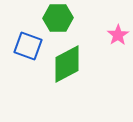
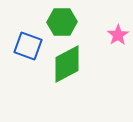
green hexagon: moved 4 px right, 4 px down
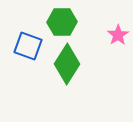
green diamond: rotated 30 degrees counterclockwise
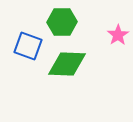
green diamond: rotated 60 degrees clockwise
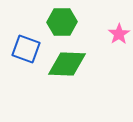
pink star: moved 1 px right, 1 px up
blue square: moved 2 px left, 3 px down
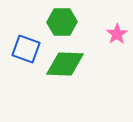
pink star: moved 2 px left
green diamond: moved 2 px left
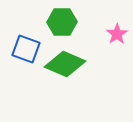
green diamond: rotated 21 degrees clockwise
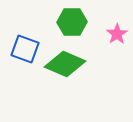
green hexagon: moved 10 px right
blue square: moved 1 px left
